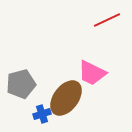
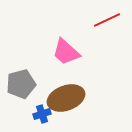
pink trapezoid: moved 26 px left, 21 px up; rotated 16 degrees clockwise
brown ellipse: rotated 33 degrees clockwise
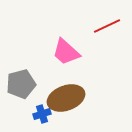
red line: moved 6 px down
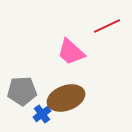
pink trapezoid: moved 5 px right
gray pentagon: moved 1 px right, 7 px down; rotated 12 degrees clockwise
blue cross: rotated 18 degrees counterclockwise
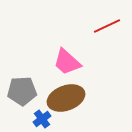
pink trapezoid: moved 4 px left, 10 px down
blue cross: moved 5 px down
